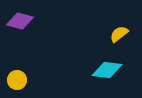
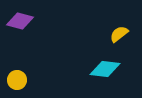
cyan diamond: moved 2 px left, 1 px up
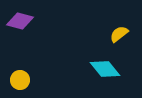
cyan diamond: rotated 44 degrees clockwise
yellow circle: moved 3 px right
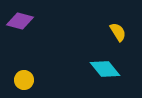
yellow semicircle: moved 1 px left, 2 px up; rotated 96 degrees clockwise
yellow circle: moved 4 px right
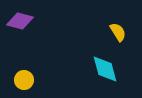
cyan diamond: rotated 24 degrees clockwise
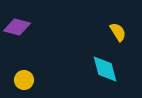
purple diamond: moved 3 px left, 6 px down
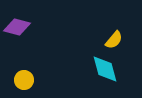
yellow semicircle: moved 4 px left, 8 px down; rotated 72 degrees clockwise
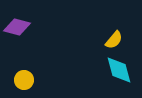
cyan diamond: moved 14 px right, 1 px down
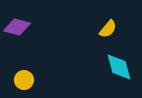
yellow semicircle: moved 6 px left, 11 px up
cyan diamond: moved 3 px up
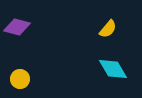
cyan diamond: moved 6 px left, 2 px down; rotated 16 degrees counterclockwise
yellow circle: moved 4 px left, 1 px up
